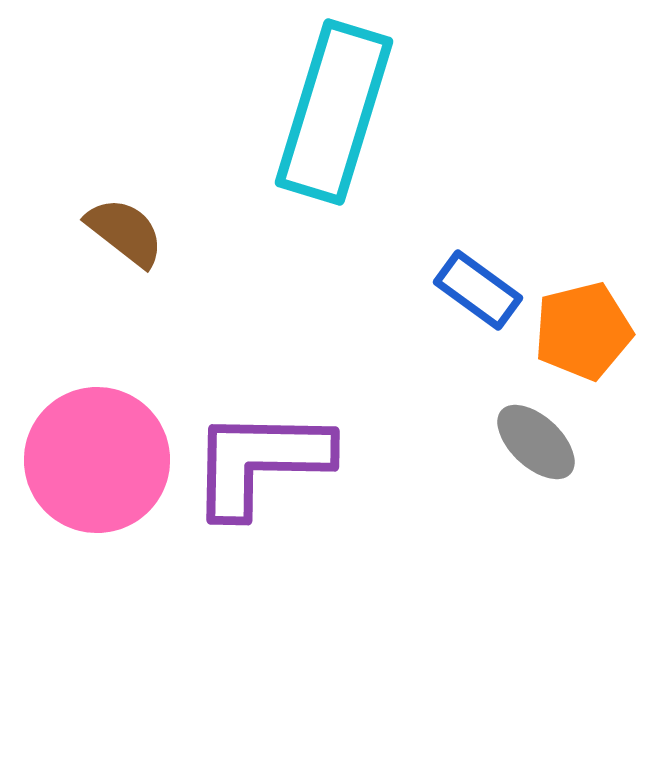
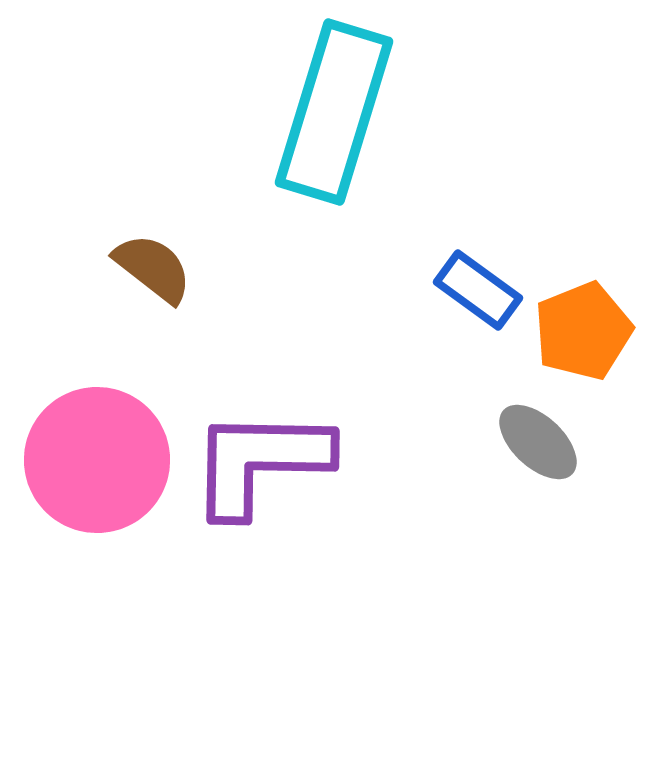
brown semicircle: moved 28 px right, 36 px down
orange pentagon: rotated 8 degrees counterclockwise
gray ellipse: moved 2 px right
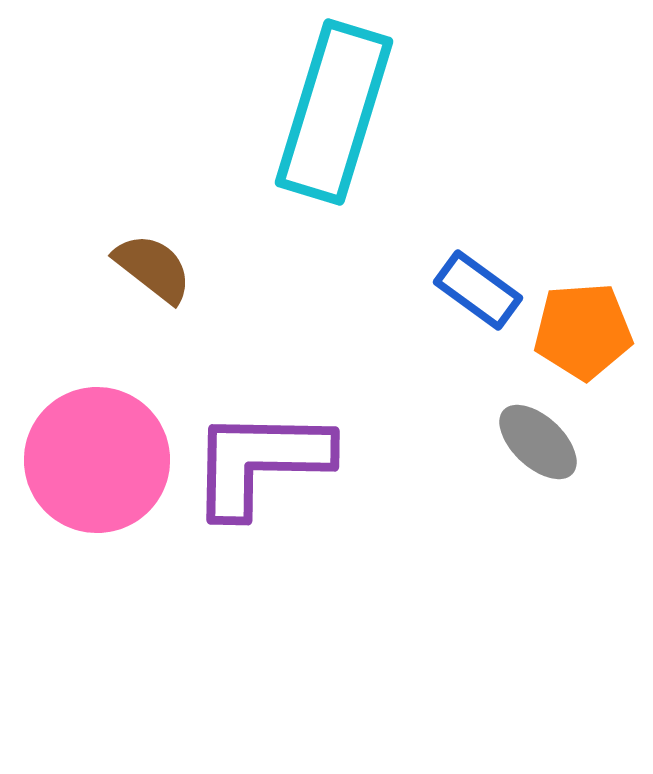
orange pentagon: rotated 18 degrees clockwise
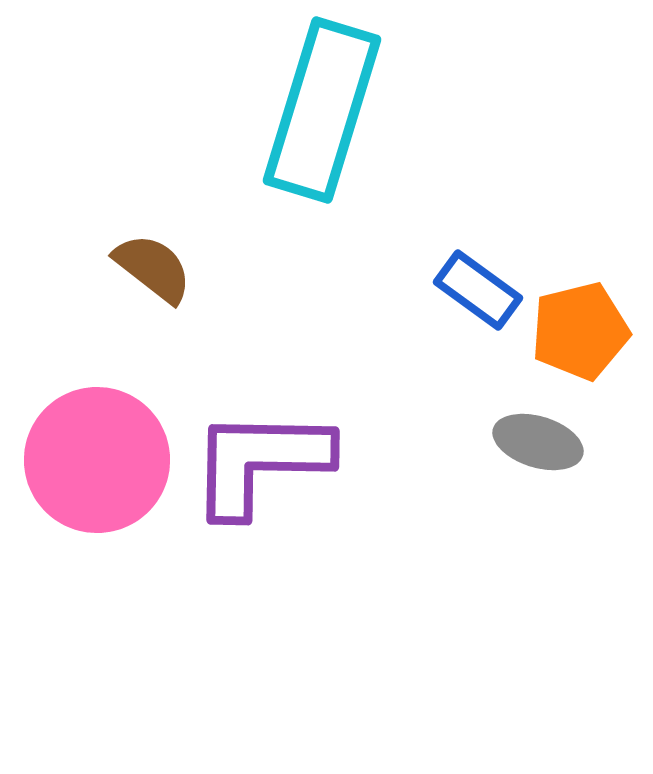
cyan rectangle: moved 12 px left, 2 px up
orange pentagon: moved 3 px left; rotated 10 degrees counterclockwise
gray ellipse: rotated 26 degrees counterclockwise
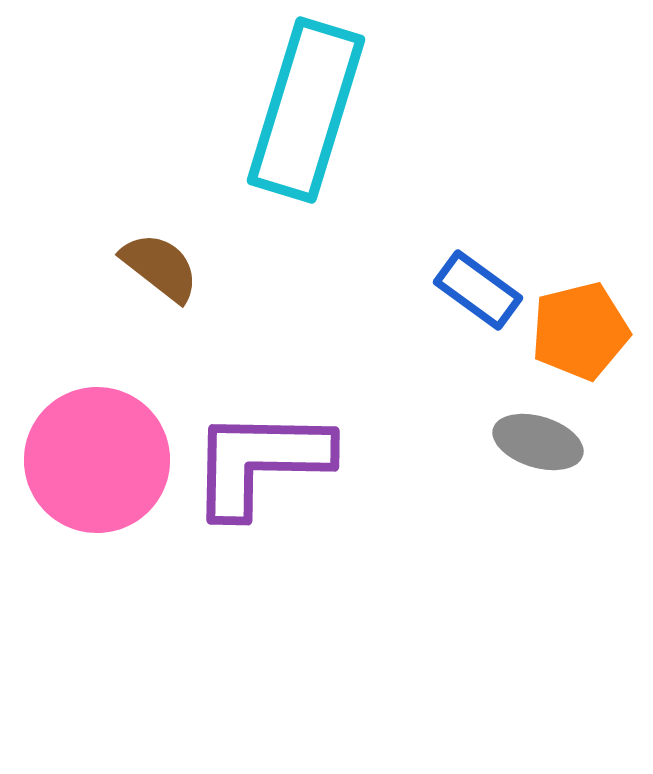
cyan rectangle: moved 16 px left
brown semicircle: moved 7 px right, 1 px up
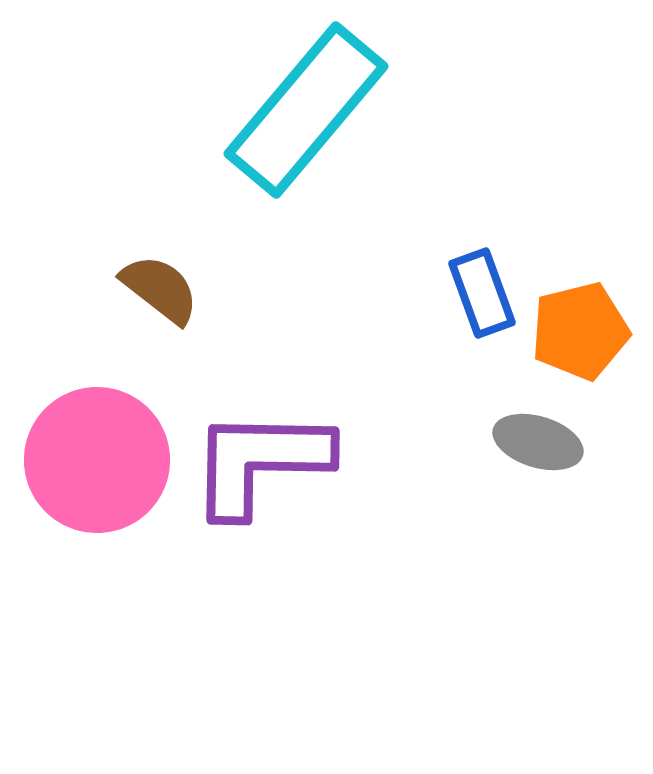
cyan rectangle: rotated 23 degrees clockwise
brown semicircle: moved 22 px down
blue rectangle: moved 4 px right, 3 px down; rotated 34 degrees clockwise
